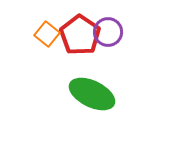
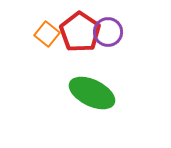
red pentagon: moved 3 px up
green ellipse: moved 1 px up
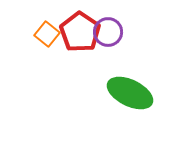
green ellipse: moved 38 px right
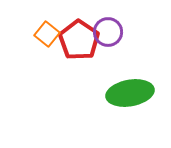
red pentagon: moved 1 px left, 8 px down
green ellipse: rotated 36 degrees counterclockwise
